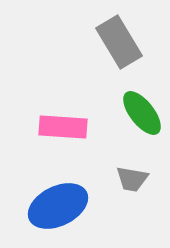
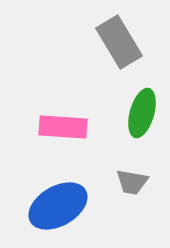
green ellipse: rotated 54 degrees clockwise
gray trapezoid: moved 3 px down
blue ellipse: rotated 4 degrees counterclockwise
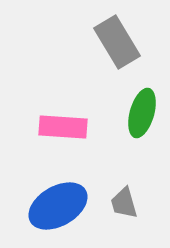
gray rectangle: moved 2 px left
gray trapezoid: moved 8 px left, 21 px down; rotated 64 degrees clockwise
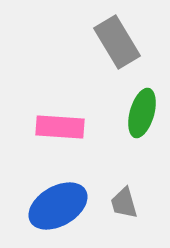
pink rectangle: moved 3 px left
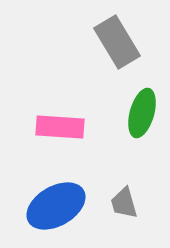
blue ellipse: moved 2 px left
